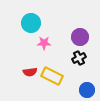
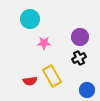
cyan circle: moved 1 px left, 4 px up
red semicircle: moved 9 px down
yellow rectangle: rotated 35 degrees clockwise
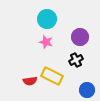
cyan circle: moved 17 px right
pink star: moved 2 px right, 1 px up; rotated 16 degrees clockwise
black cross: moved 3 px left, 2 px down
yellow rectangle: rotated 35 degrees counterclockwise
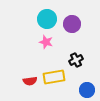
purple circle: moved 8 px left, 13 px up
yellow rectangle: moved 2 px right, 1 px down; rotated 35 degrees counterclockwise
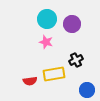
yellow rectangle: moved 3 px up
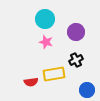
cyan circle: moved 2 px left
purple circle: moved 4 px right, 8 px down
red semicircle: moved 1 px right, 1 px down
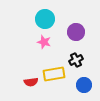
pink star: moved 2 px left
blue circle: moved 3 px left, 5 px up
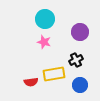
purple circle: moved 4 px right
blue circle: moved 4 px left
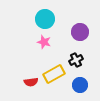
yellow rectangle: rotated 20 degrees counterclockwise
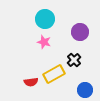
black cross: moved 2 px left; rotated 16 degrees counterclockwise
blue circle: moved 5 px right, 5 px down
